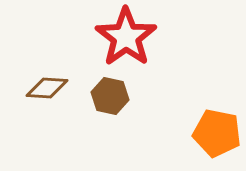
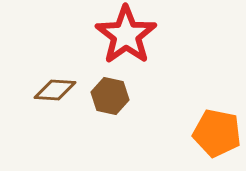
red star: moved 2 px up
brown diamond: moved 8 px right, 2 px down
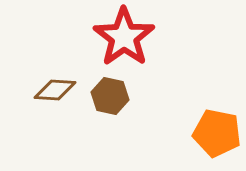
red star: moved 2 px left, 2 px down
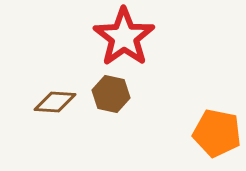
brown diamond: moved 12 px down
brown hexagon: moved 1 px right, 2 px up
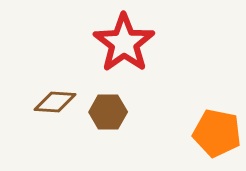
red star: moved 6 px down
brown hexagon: moved 3 px left, 18 px down; rotated 12 degrees counterclockwise
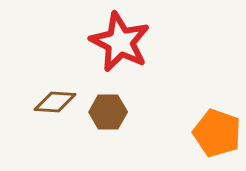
red star: moved 4 px left, 1 px up; rotated 10 degrees counterclockwise
orange pentagon: rotated 9 degrees clockwise
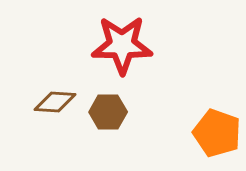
red star: moved 2 px right, 3 px down; rotated 26 degrees counterclockwise
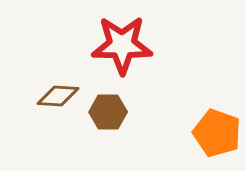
brown diamond: moved 3 px right, 6 px up
